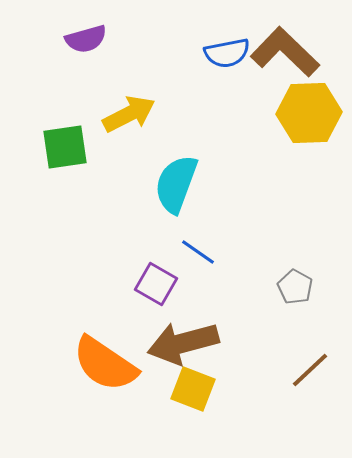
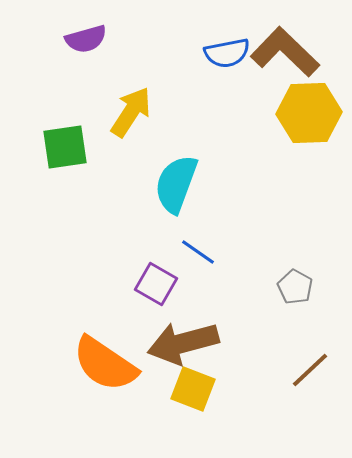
yellow arrow: moved 2 px right, 2 px up; rotated 30 degrees counterclockwise
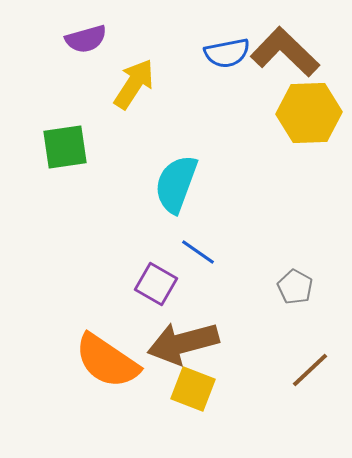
yellow arrow: moved 3 px right, 28 px up
orange semicircle: moved 2 px right, 3 px up
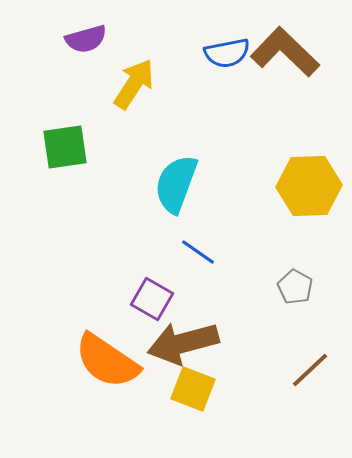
yellow hexagon: moved 73 px down
purple square: moved 4 px left, 15 px down
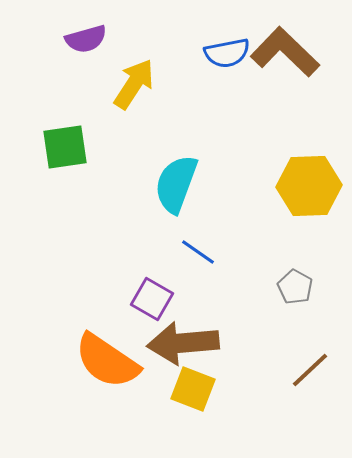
brown arrow: rotated 10 degrees clockwise
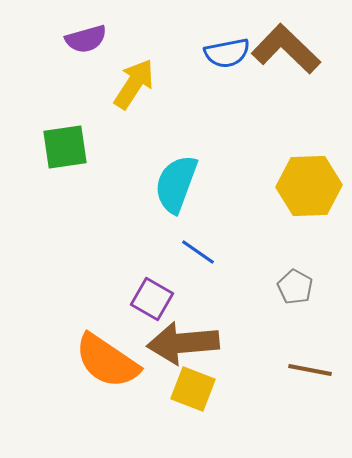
brown L-shape: moved 1 px right, 3 px up
brown line: rotated 54 degrees clockwise
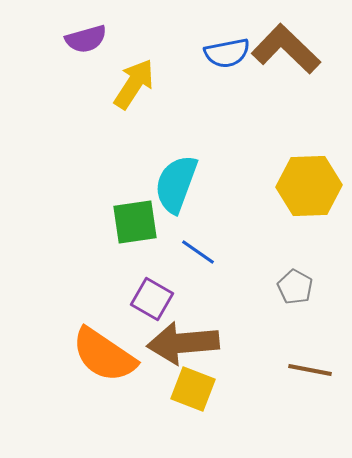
green square: moved 70 px right, 75 px down
orange semicircle: moved 3 px left, 6 px up
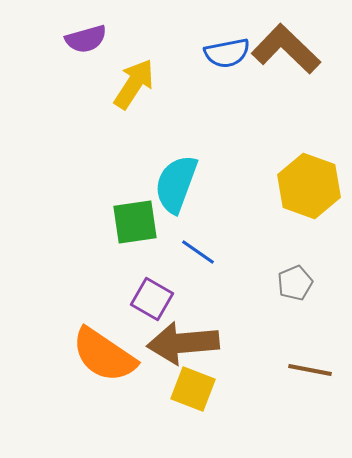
yellow hexagon: rotated 22 degrees clockwise
gray pentagon: moved 4 px up; rotated 20 degrees clockwise
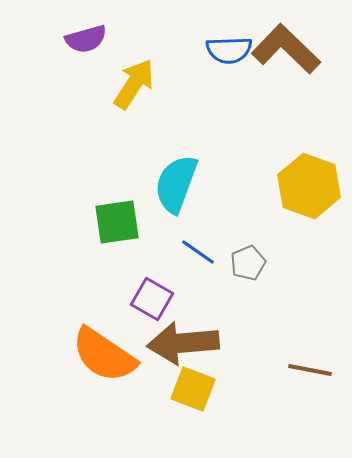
blue semicircle: moved 2 px right, 3 px up; rotated 9 degrees clockwise
green square: moved 18 px left
gray pentagon: moved 47 px left, 20 px up
